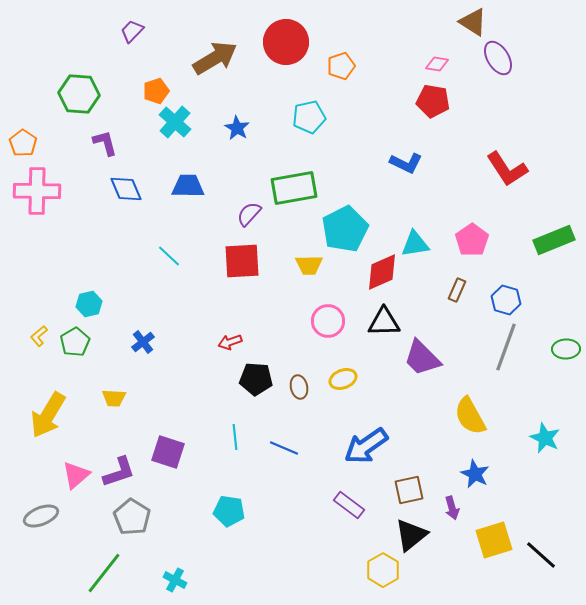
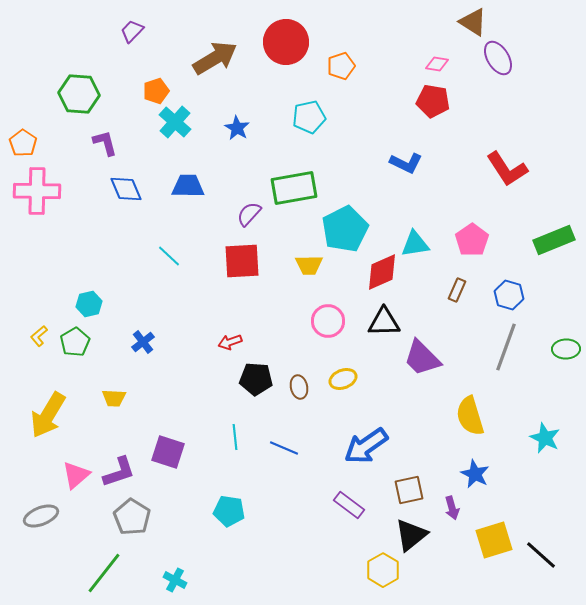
blue hexagon at (506, 300): moved 3 px right, 5 px up
yellow semicircle at (470, 416): rotated 12 degrees clockwise
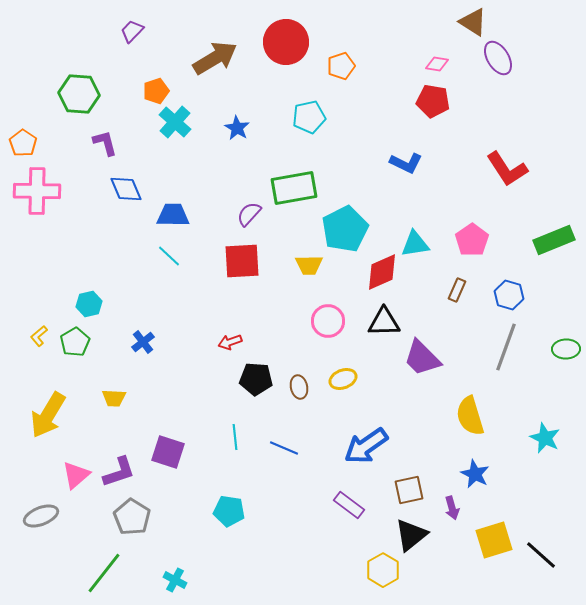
blue trapezoid at (188, 186): moved 15 px left, 29 px down
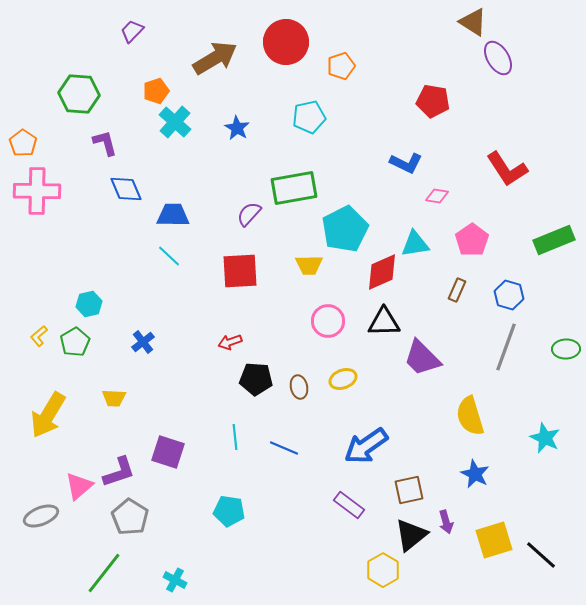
pink diamond at (437, 64): moved 132 px down
red square at (242, 261): moved 2 px left, 10 px down
pink triangle at (76, 475): moved 3 px right, 11 px down
purple arrow at (452, 508): moved 6 px left, 14 px down
gray pentagon at (132, 517): moved 2 px left
